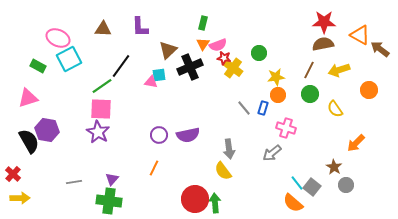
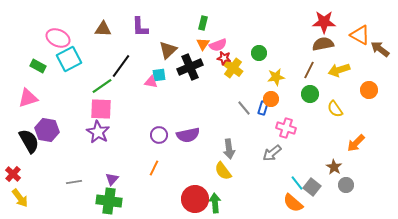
orange circle at (278, 95): moved 7 px left, 4 px down
yellow arrow at (20, 198): rotated 54 degrees clockwise
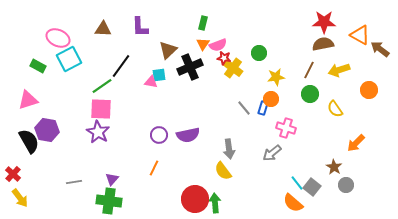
pink triangle at (28, 98): moved 2 px down
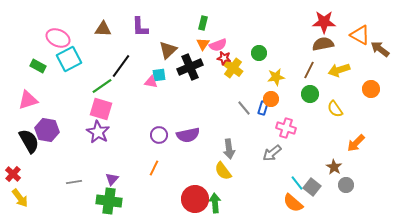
orange circle at (369, 90): moved 2 px right, 1 px up
pink square at (101, 109): rotated 15 degrees clockwise
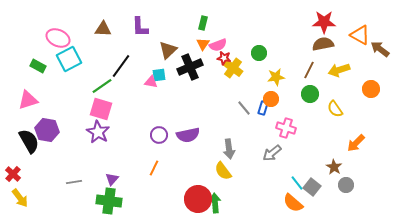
red circle at (195, 199): moved 3 px right
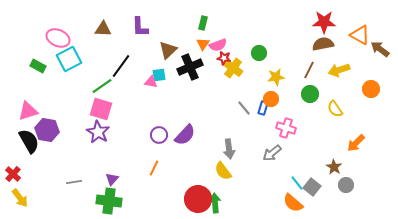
pink triangle at (28, 100): moved 11 px down
purple semicircle at (188, 135): moved 3 px left; rotated 35 degrees counterclockwise
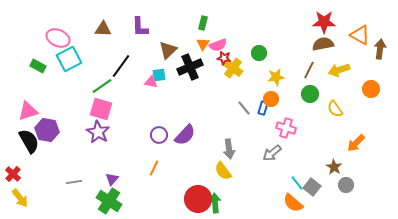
brown arrow at (380, 49): rotated 60 degrees clockwise
green cross at (109, 201): rotated 25 degrees clockwise
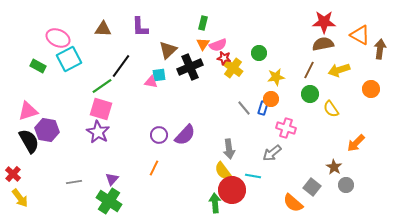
yellow semicircle at (335, 109): moved 4 px left
cyan line at (297, 183): moved 44 px left, 7 px up; rotated 42 degrees counterclockwise
red circle at (198, 199): moved 34 px right, 9 px up
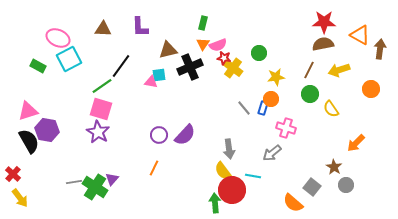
brown triangle at (168, 50): rotated 30 degrees clockwise
green cross at (109, 201): moved 14 px left, 14 px up
